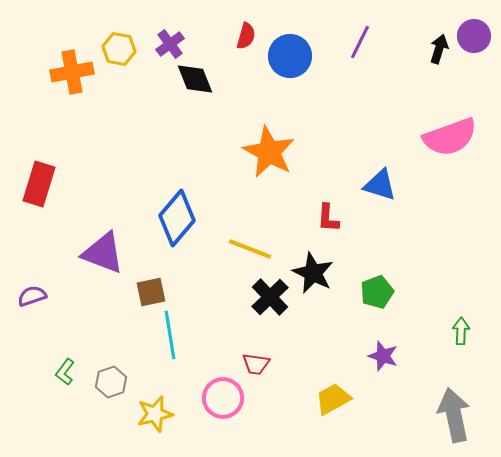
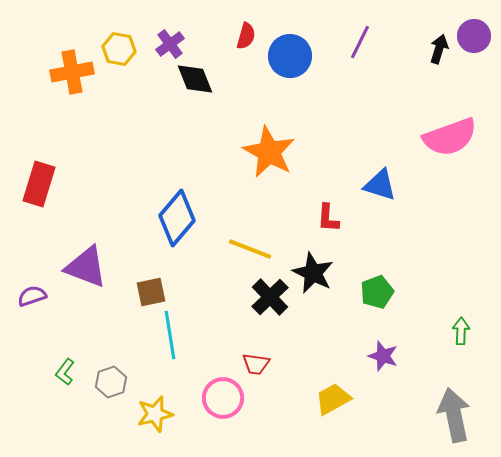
purple triangle: moved 17 px left, 14 px down
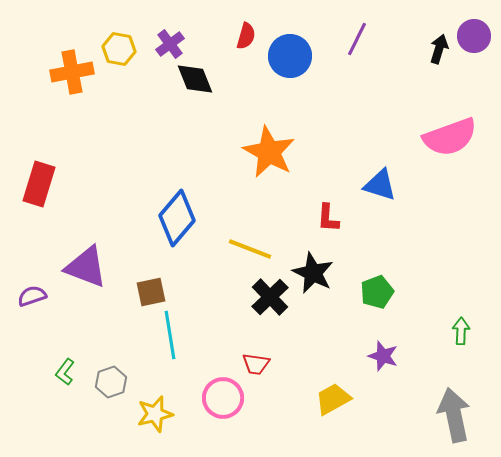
purple line: moved 3 px left, 3 px up
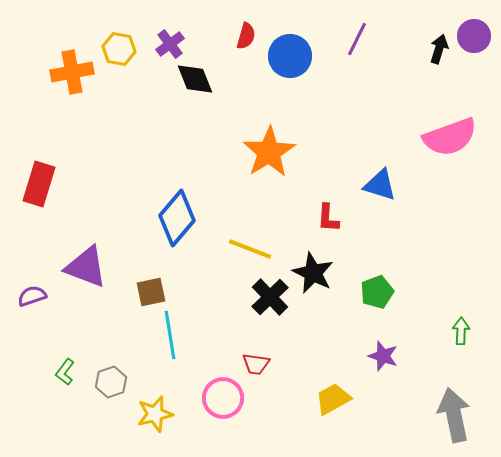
orange star: rotated 12 degrees clockwise
